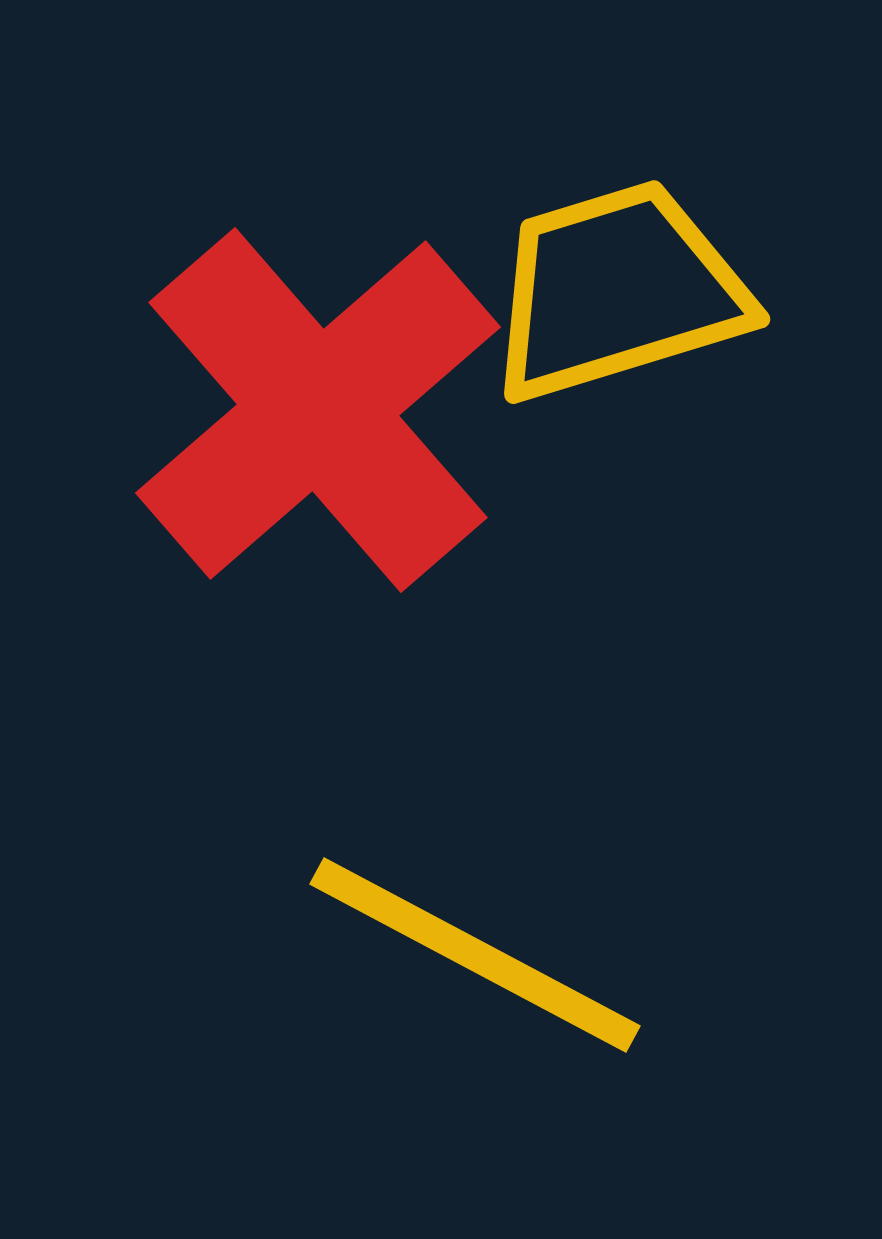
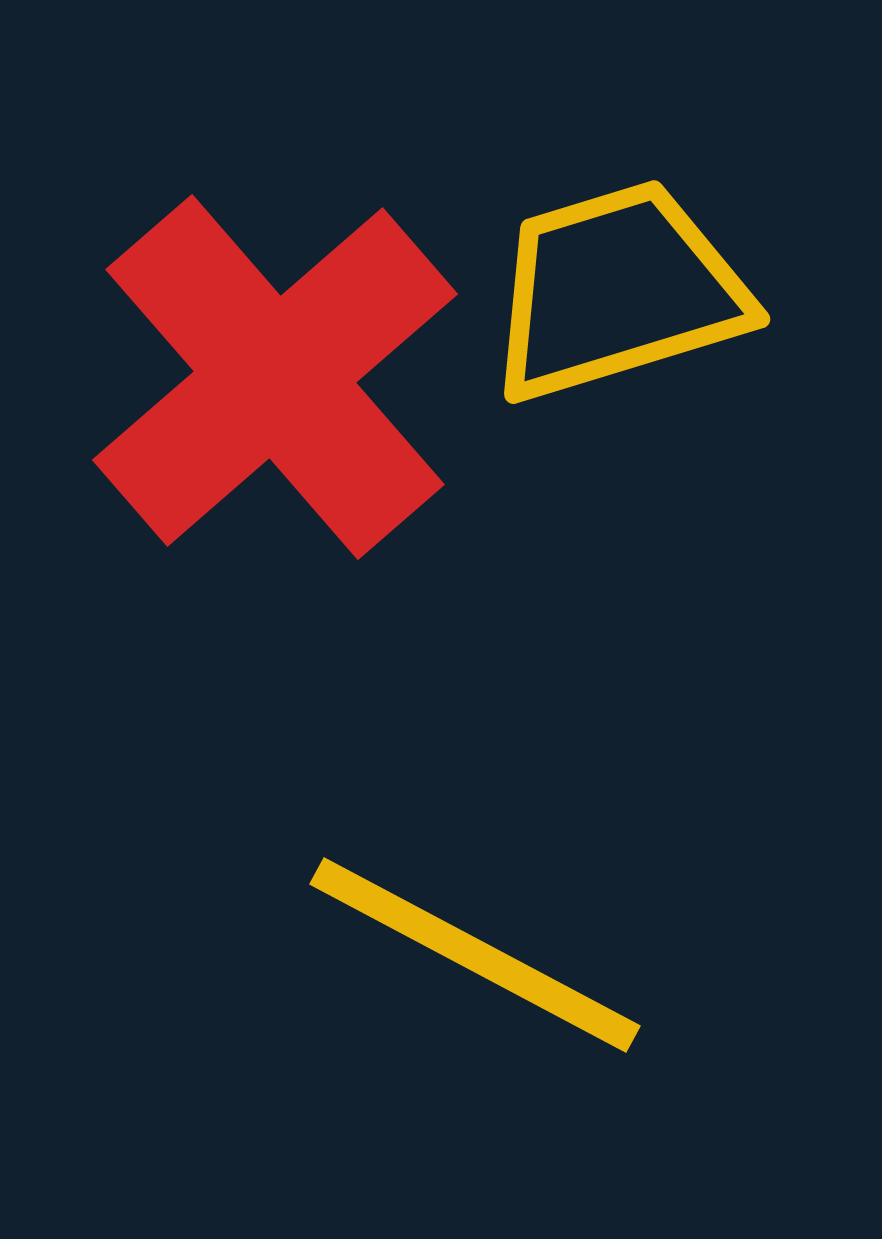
red cross: moved 43 px left, 33 px up
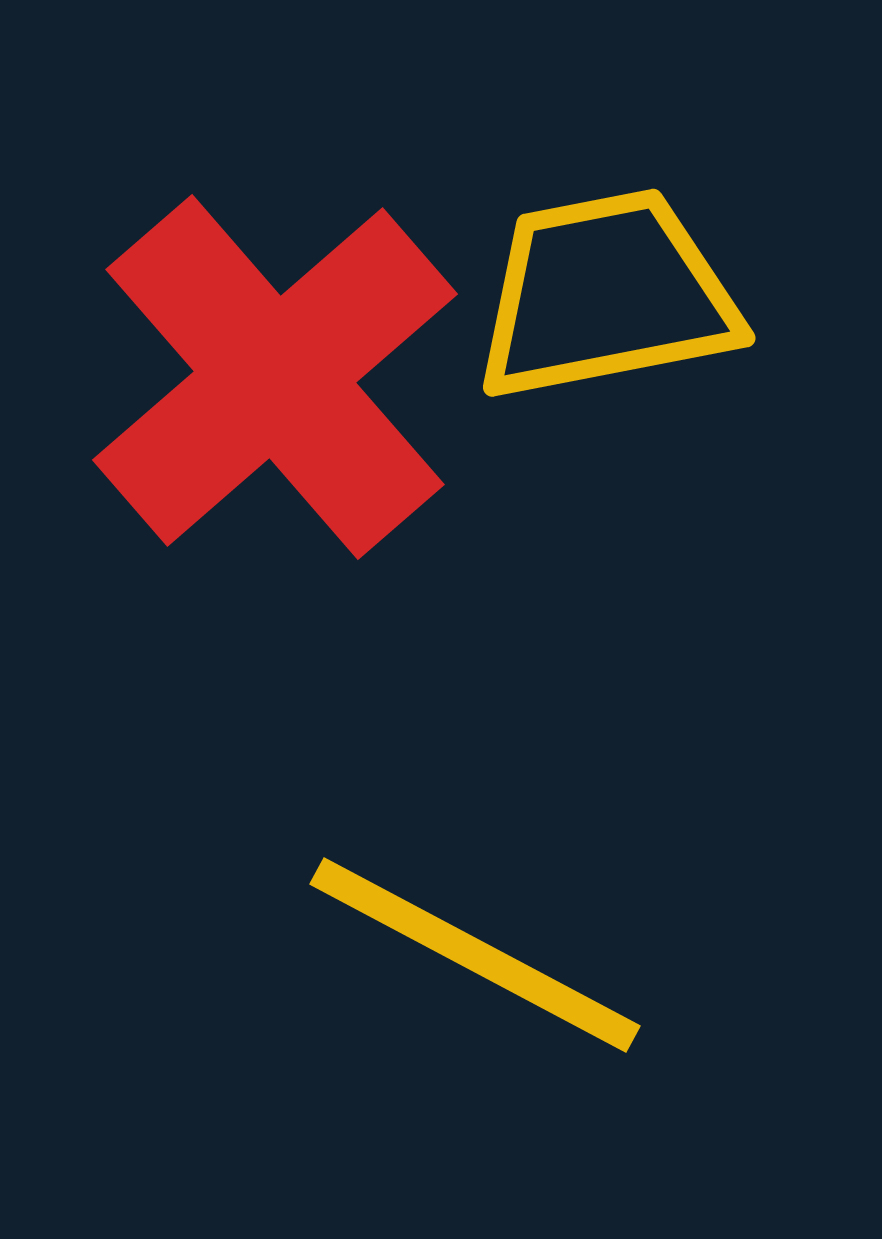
yellow trapezoid: moved 11 px left, 4 px down; rotated 6 degrees clockwise
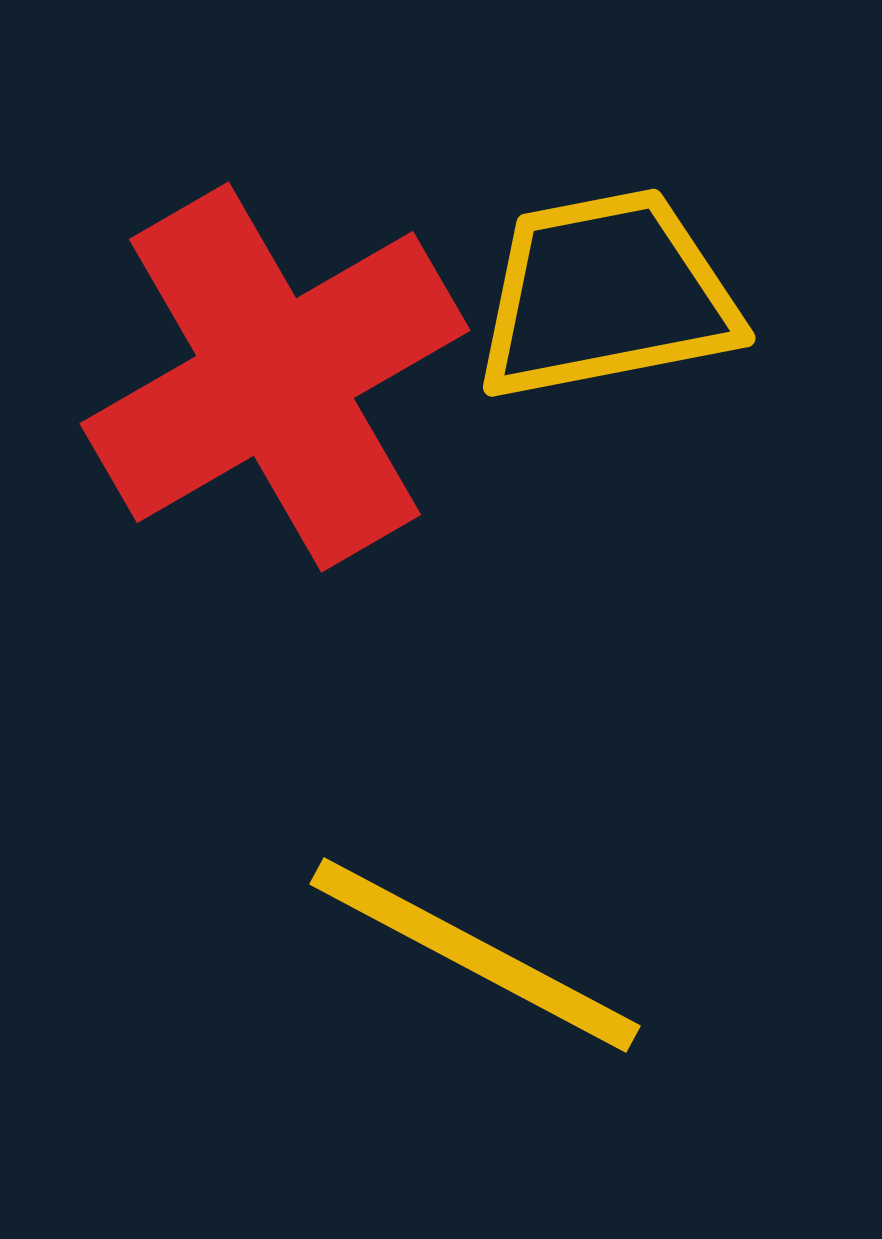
red cross: rotated 11 degrees clockwise
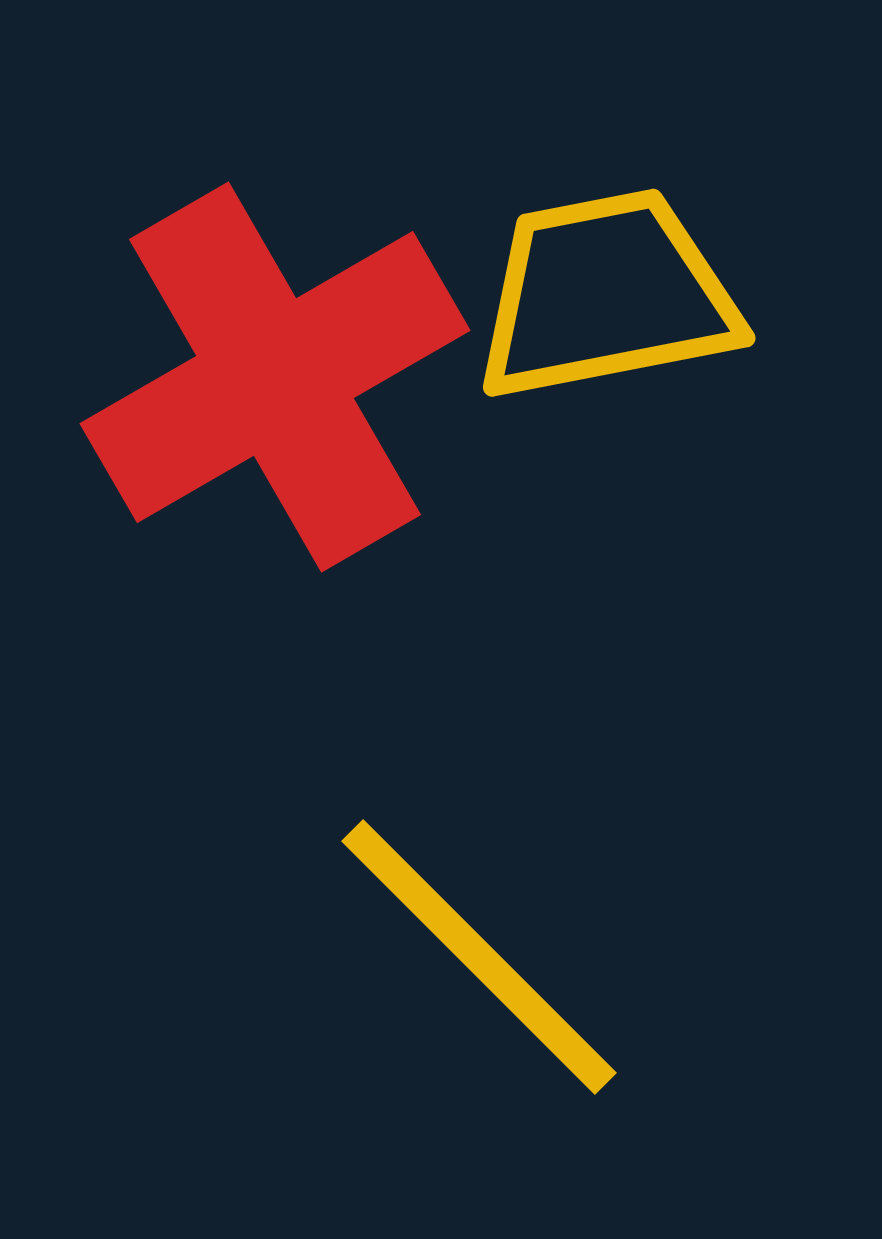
yellow line: moved 4 px right, 2 px down; rotated 17 degrees clockwise
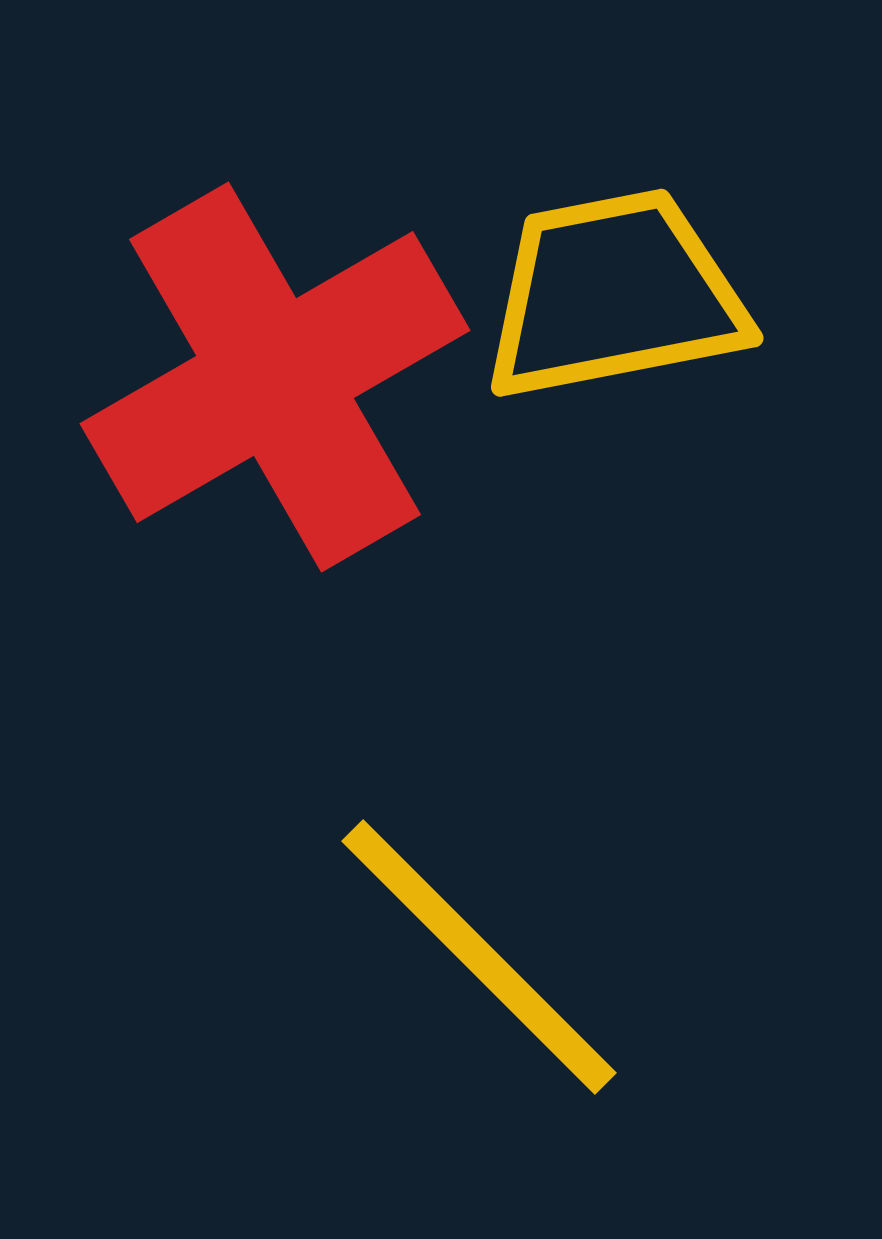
yellow trapezoid: moved 8 px right
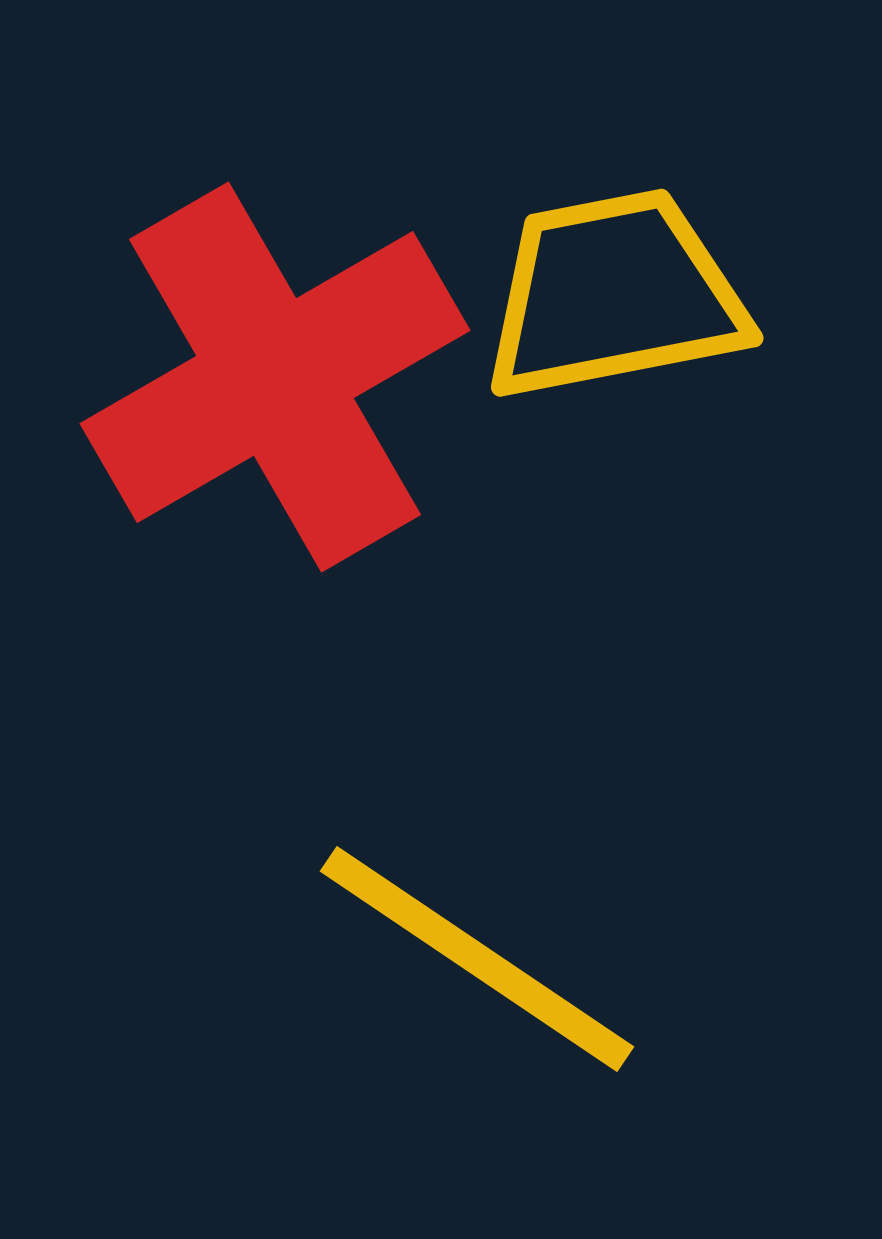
yellow line: moved 2 px left, 2 px down; rotated 11 degrees counterclockwise
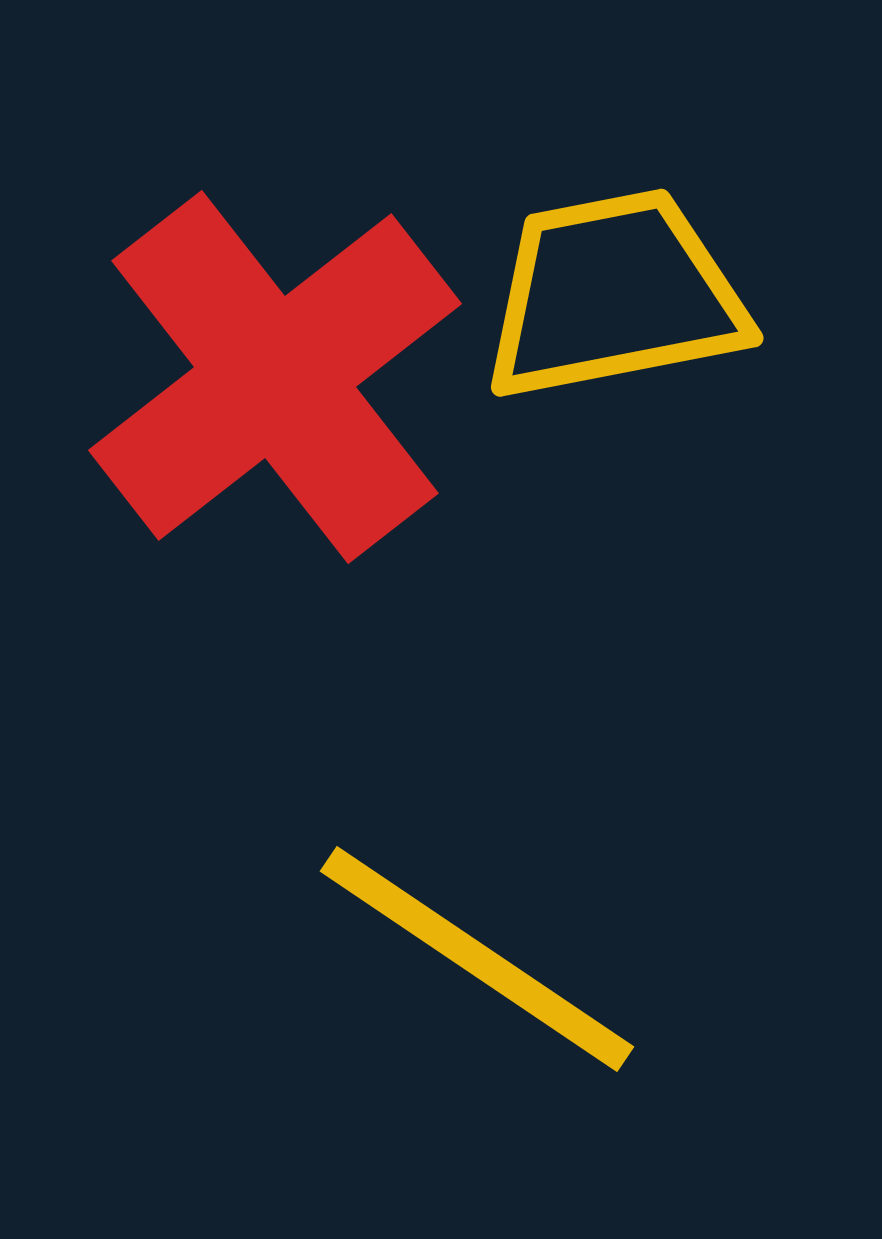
red cross: rotated 8 degrees counterclockwise
